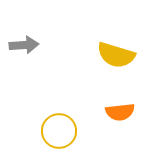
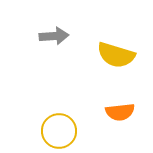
gray arrow: moved 30 px right, 9 px up
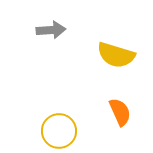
gray arrow: moved 3 px left, 6 px up
orange semicircle: rotated 108 degrees counterclockwise
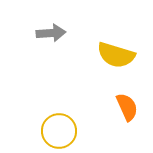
gray arrow: moved 3 px down
orange semicircle: moved 7 px right, 5 px up
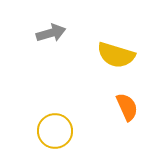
gray arrow: rotated 12 degrees counterclockwise
yellow circle: moved 4 px left
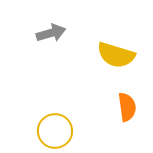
orange semicircle: rotated 16 degrees clockwise
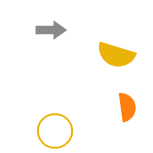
gray arrow: moved 3 px up; rotated 16 degrees clockwise
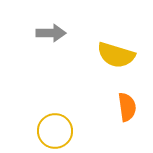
gray arrow: moved 3 px down
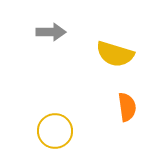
gray arrow: moved 1 px up
yellow semicircle: moved 1 px left, 1 px up
